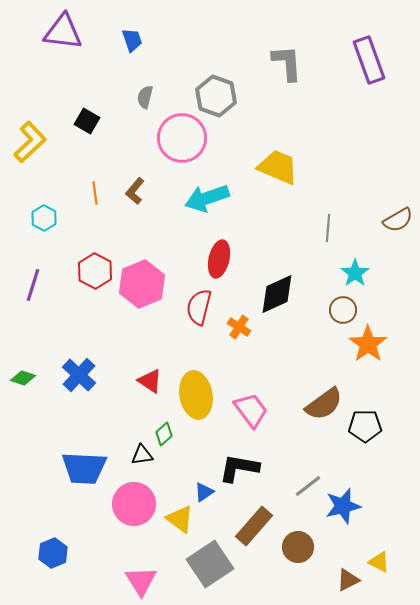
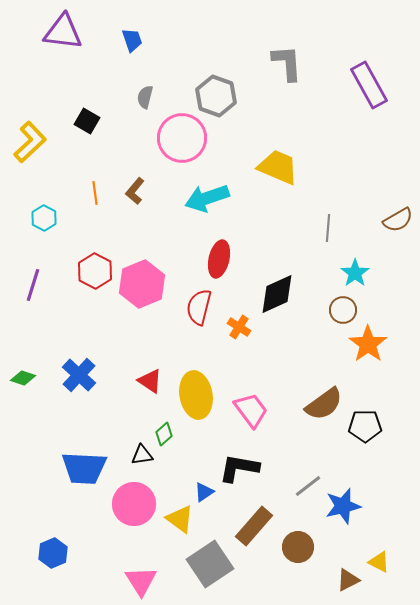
purple rectangle at (369, 60): moved 25 px down; rotated 9 degrees counterclockwise
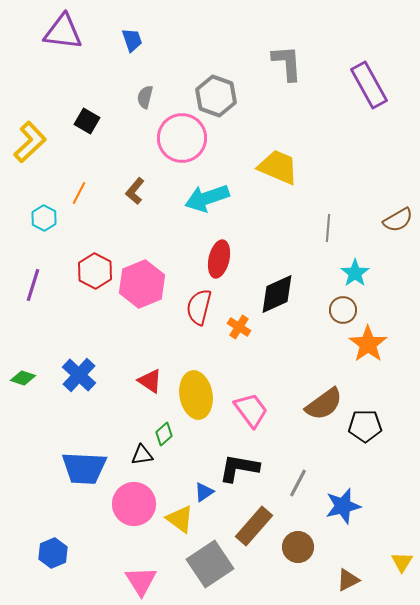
orange line at (95, 193): moved 16 px left; rotated 35 degrees clockwise
gray line at (308, 486): moved 10 px left, 3 px up; rotated 24 degrees counterclockwise
yellow triangle at (379, 562): moved 23 px right; rotated 35 degrees clockwise
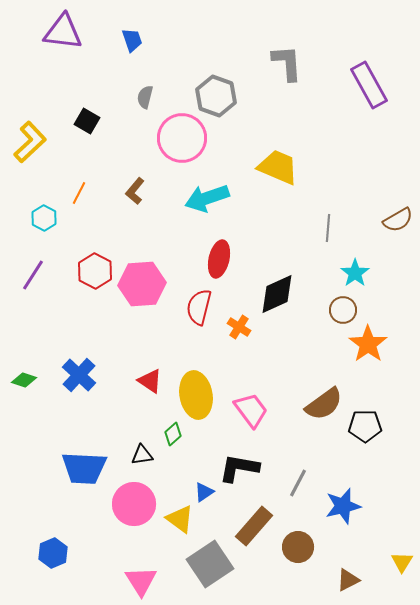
pink hexagon at (142, 284): rotated 18 degrees clockwise
purple line at (33, 285): moved 10 px up; rotated 16 degrees clockwise
green diamond at (23, 378): moved 1 px right, 2 px down
green diamond at (164, 434): moved 9 px right
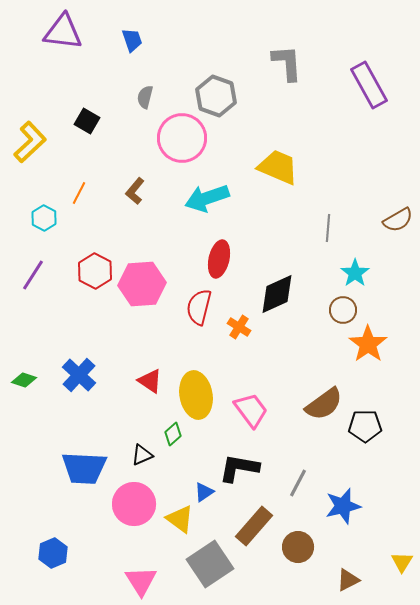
black triangle at (142, 455): rotated 15 degrees counterclockwise
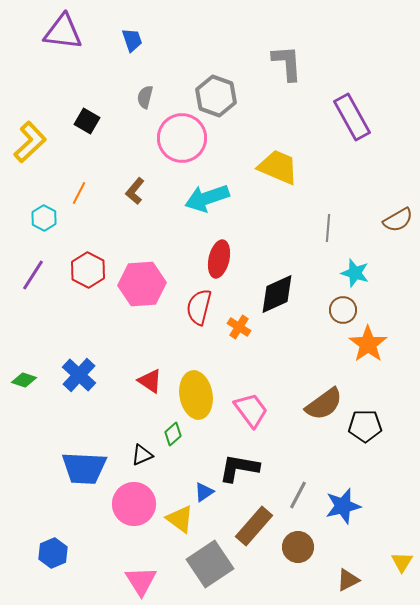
purple rectangle at (369, 85): moved 17 px left, 32 px down
red hexagon at (95, 271): moved 7 px left, 1 px up
cyan star at (355, 273): rotated 20 degrees counterclockwise
gray line at (298, 483): moved 12 px down
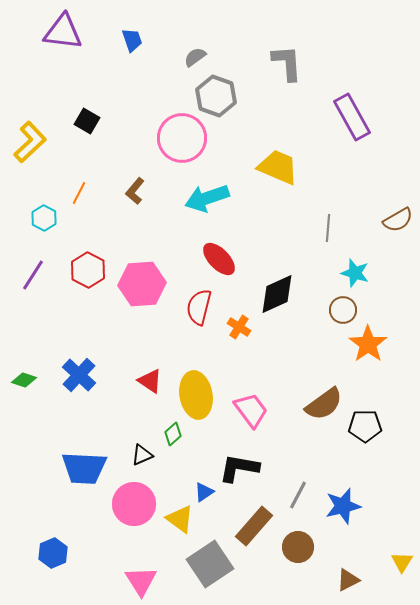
gray semicircle at (145, 97): moved 50 px right, 40 px up; rotated 40 degrees clockwise
red ellipse at (219, 259): rotated 57 degrees counterclockwise
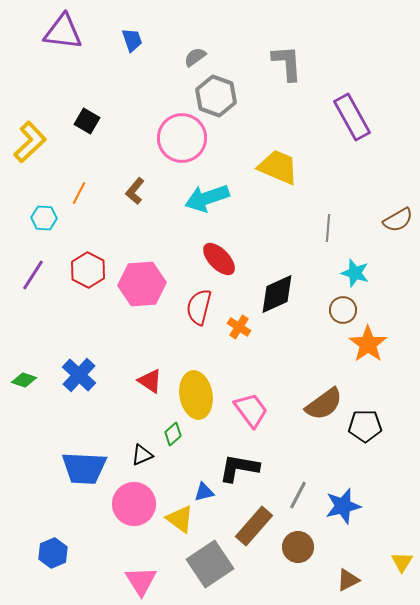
cyan hexagon at (44, 218): rotated 25 degrees counterclockwise
blue triangle at (204, 492): rotated 20 degrees clockwise
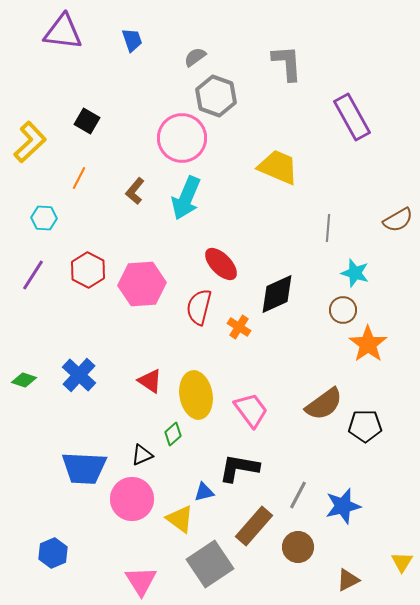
orange line at (79, 193): moved 15 px up
cyan arrow at (207, 198): moved 21 px left; rotated 48 degrees counterclockwise
red ellipse at (219, 259): moved 2 px right, 5 px down
pink circle at (134, 504): moved 2 px left, 5 px up
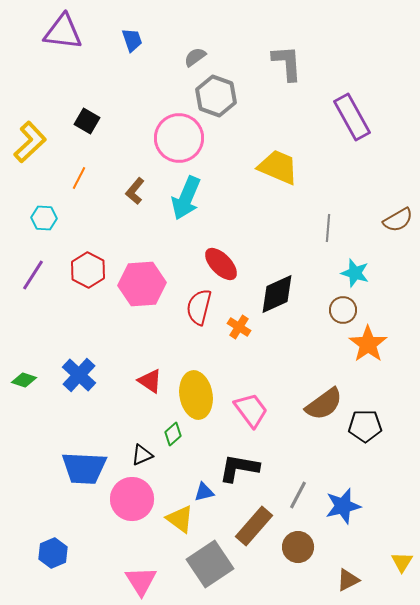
pink circle at (182, 138): moved 3 px left
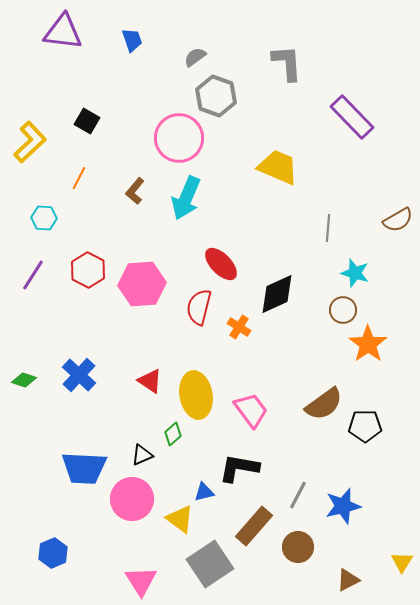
purple rectangle at (352, 117): rotated 15 degrees counterclockwise
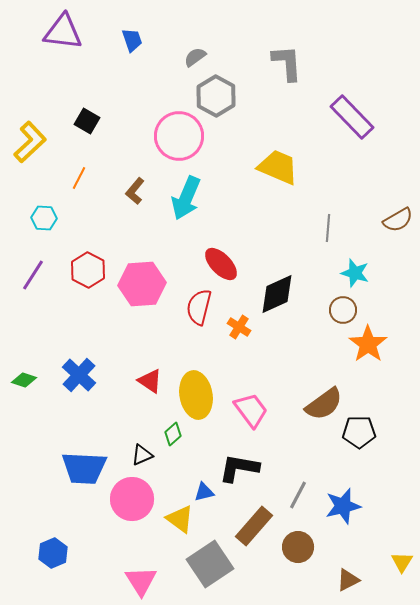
gray hexagon at (216, 96): rotated 9 degrees clockwise
pink circle at (179, 138): moved 2 px up
black pentagon at (365, 426): moved 6 px left, 6 px down
